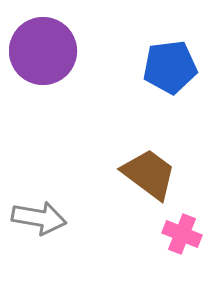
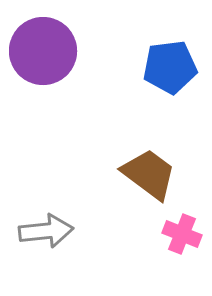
gray arrow: moved 7 px right, 13 px down; rotated 16 degrees counterclockwise
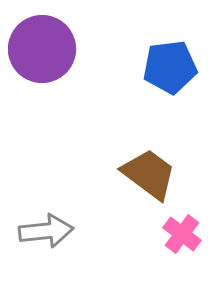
purple circle: moved 1 px left, 2 px up
pink cross: rotated 15 degrees clockwise
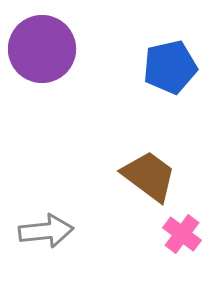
blue pentagon: rotated 6 degrees counterclockwise
brown trapezoid: moved 2 px down
